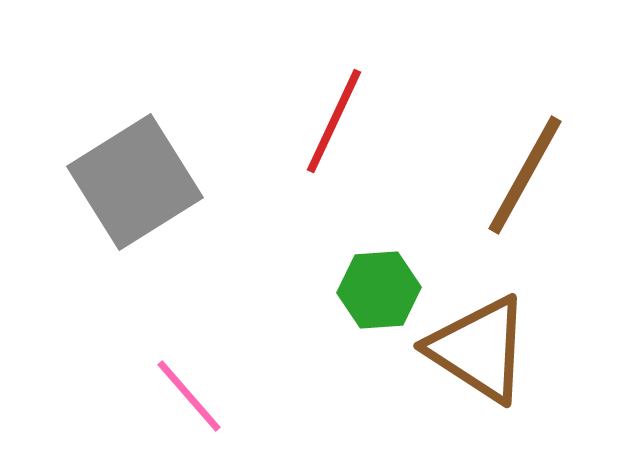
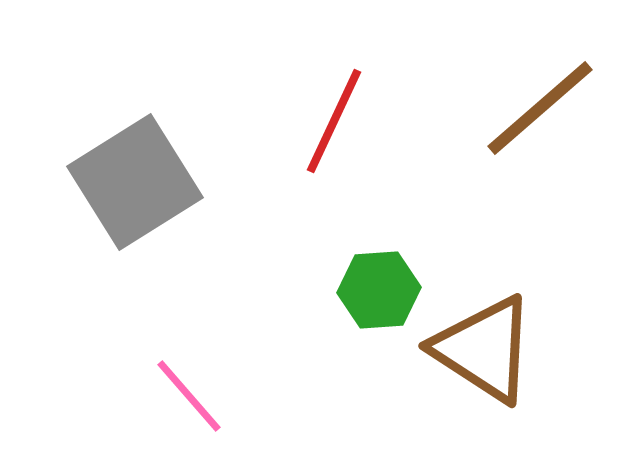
brown line: moved 15 px right, 67 px up; rotated 20 degrees clockwise
brown triangle: moved 5 px right
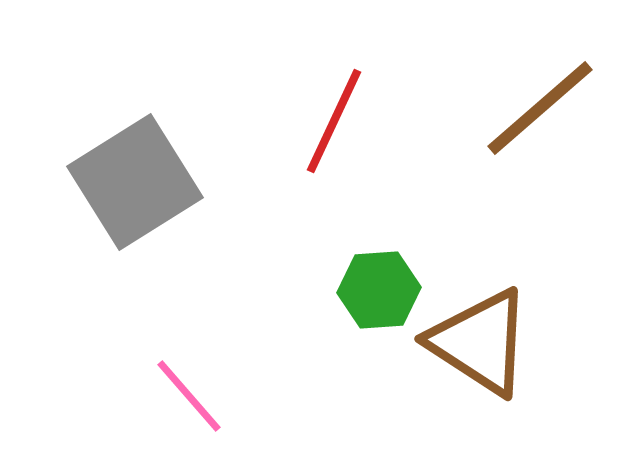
brown triangle: moved 4 px left, 7 px up
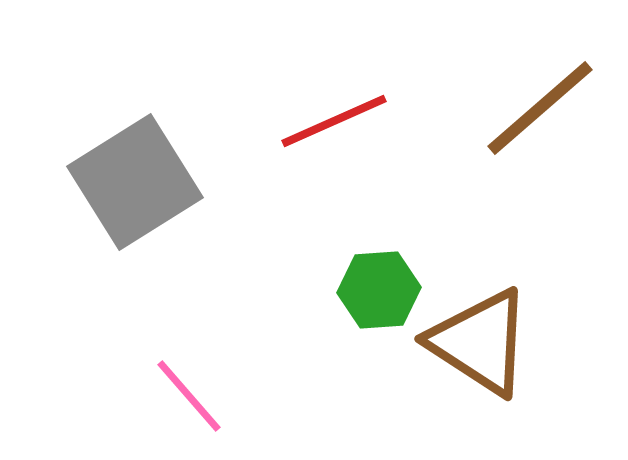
red line: rotated 41 degrees clockwise
